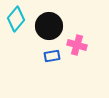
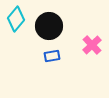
pink cross: moved 15 px right; rotated 30 degrees clockwise
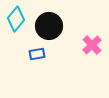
blue rectangle: moved 15 px left, 2 px up
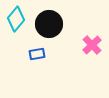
black circle: moved 2 px up
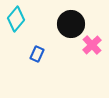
black circle: moved 22 px right
blue rectangle: rotated 56 degrees counterclockwise
